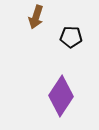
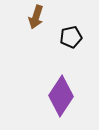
black pentagon: rotated 15 degrees counterclockwise
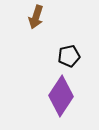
black pentagon: moved 2 px left, 19 px down
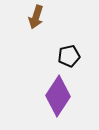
purple diamond: moved 3 px left
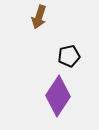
brown arrow: moved 3 px right
